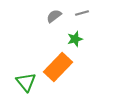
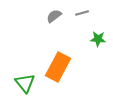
green star: moved 23 px right; rotated 21 degrees clockwise
orange rectangle: rotated 16 degrees counterclockwise
green triangle: moved 1 px left, 1 px down
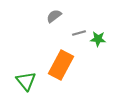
gray line: moved 3 px left, 20 px down
orange rectangle: moved 3 px right, 2 px up
green triangle: moved 1 px right, 2 px up
